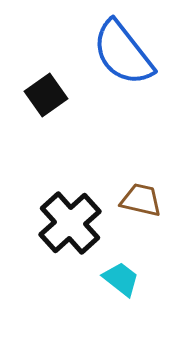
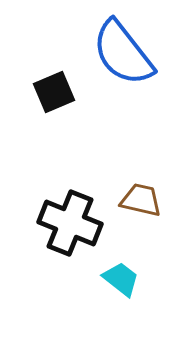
black square: moved 8 px right, 3 px up; rotated 12 degrees clockwise
black cross: rotated 26 degrees counterclockwise
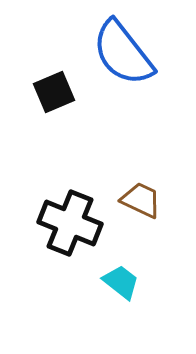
brown trapezoid: rotated 12 degrees clockwise
cyan trapezoid: moved 3 px down
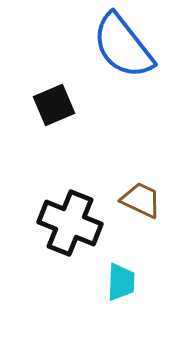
blue semicircle: moved 7 px up
black square: moved 13 px down
cyan trapezoid: rotated 54 degrees clockwise
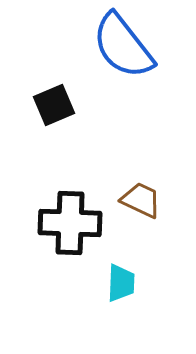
black cross: rotated 20 degrees counterclockwise
cyan trapezoid: moved 1 px down
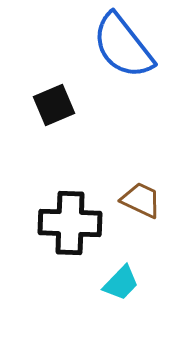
cyan trapezoid: rotated 42 degrees clockwise
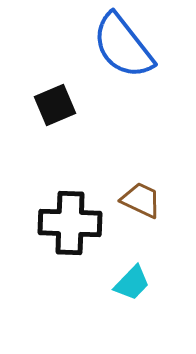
black square: moved 1 px right
cyan trapezoid: moved 11 px right
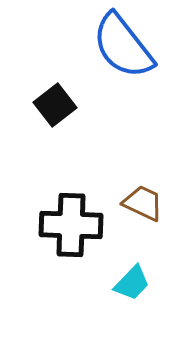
black square: rotated 15 degrees counterclockwise
brown trapezoid: moved 2 px right, 3 px down
black cross: moved 1 px right, 2 px down
